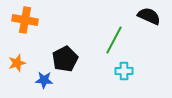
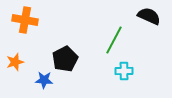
orange star: moved 2 px left, 1 px up
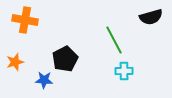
black semicircle: moved 2 px right, 1 px down; rotated 140 degrees clockwise
green line: rotated 56 degrees counterclockwise
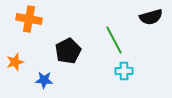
orange cross: moved 4 px right, 1 px up
black pentagon: moved 3 px right, 8 px up
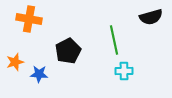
green line: rotated 16 degrees clockwise
blue star: moved 5 px left, 6 px up
